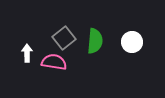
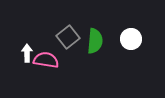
gray square: moved 4 px right, 1 px up
white circle: moved 1 px left, 3 px up
pink semicircle: moved 8 px left, 2 px up
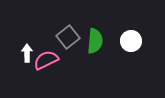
white circle: moved 2 px down
pink semicircle: rotated 35 degrees counterclockwise
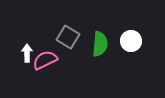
gray square: rotated 20 degrees counterclockwise
green semicircle: moved 5 px right, 3 px down
pink semicircle: moved 1 px left
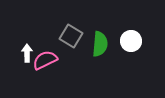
gray square: moved 3 px right, 1 px up
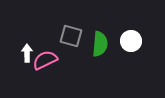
gray square: rotated 15 degrees counterclockwise
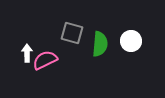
gray square: moved 1 px right, 3 px up
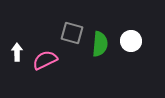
white arrow: moved 10 px left, 1 px up
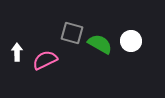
green semicircle: rotated 65 degrees counterclockwise
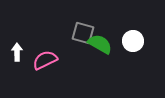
gray square: moved 11 px right
white circle: moved 2 px right
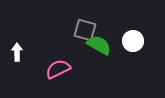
gray square: moved 2 px right, 3 px up
green semicircle: moved 1 px left, 1 px down
pink semicircle: moved 13 px right, 9 px down
